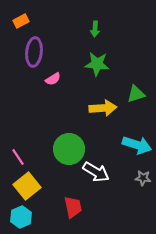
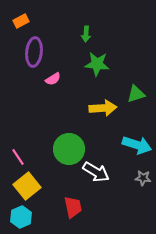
green arrow: moved 9 px left, 5 px down
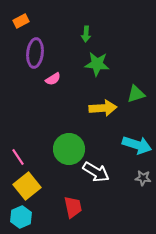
purple ellipse: moved 1 px right, 1 px down
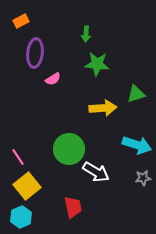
gray star: rotated 14 degrees counterclockwise
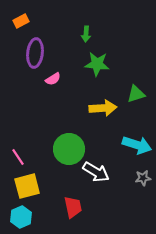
yellow square: rotated 24 degrees clockwise
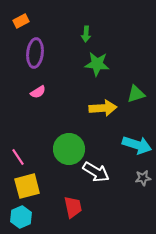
pink semicircle: moved 15 px left, 13 px down
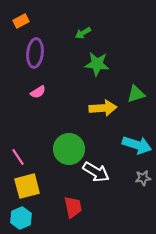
green arrow: moved 3 px left, 1 px up; rotated 56 degrees clockwise
cyan hexagon: moved 1 px down
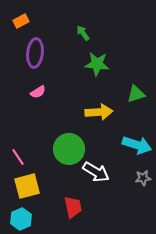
green arrow: rotated 84 degrees clockwise
yellow arrow: moved 4 px left, 4 px down
cyan hexagon: moved 1 px down
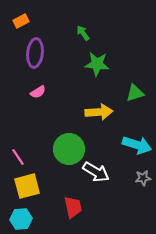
green triangle: moved 1 px left, 1 px up
cyan hexagon: rotated 20 degrees clockwise
